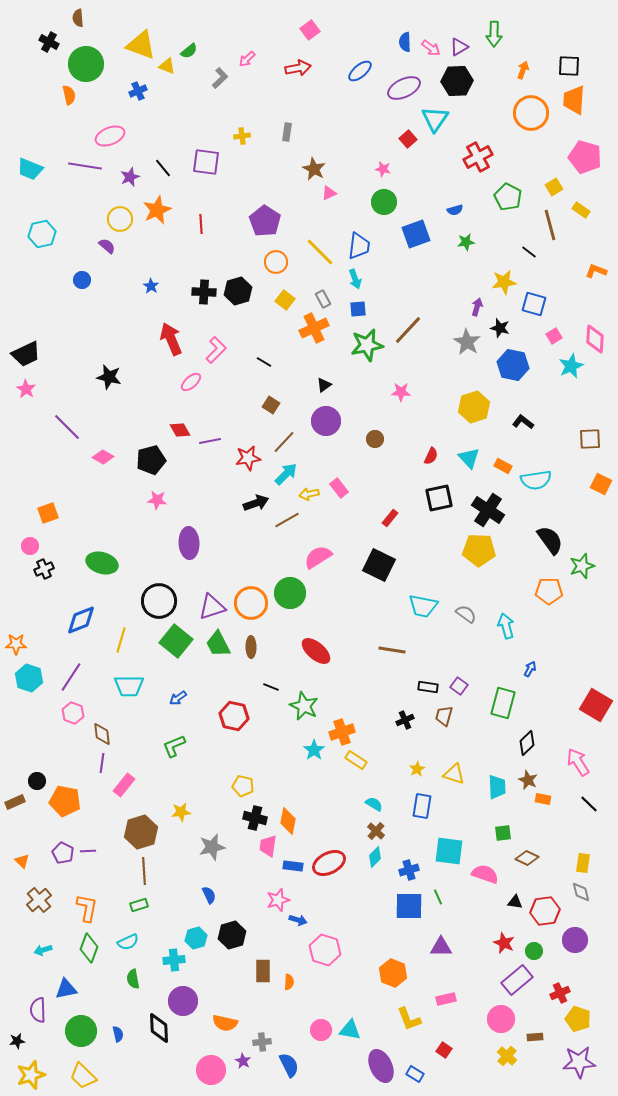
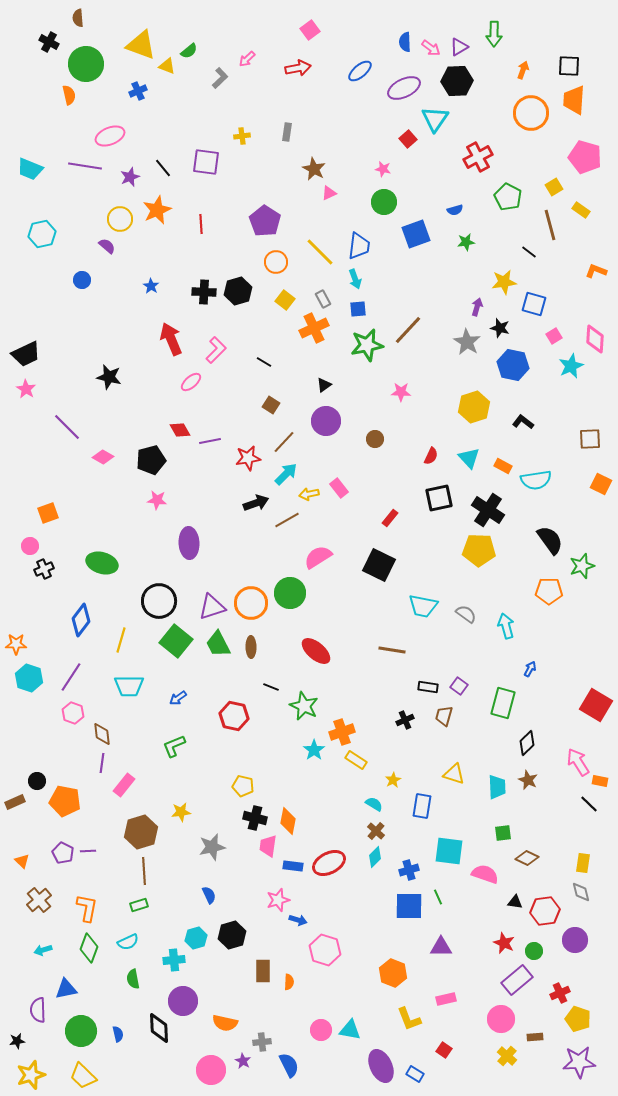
blue diamond at (81, 620): rotated 32 degrees counterclockwise
yellow star at (417, 769): moved 24 px left, 11 px down
orange rectangle at (543, 799): moved 57 px right, 18 px up
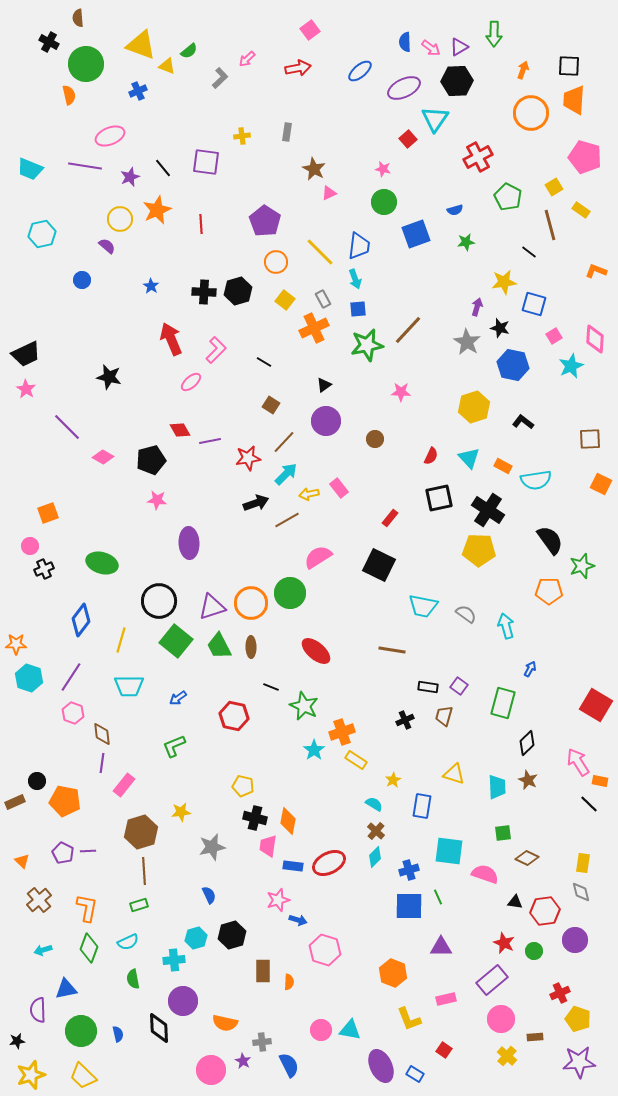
green trapezoid at (218, 644): moved 1 px right, 2 px down
purple rectangle at (517, 980): moved 25 px left
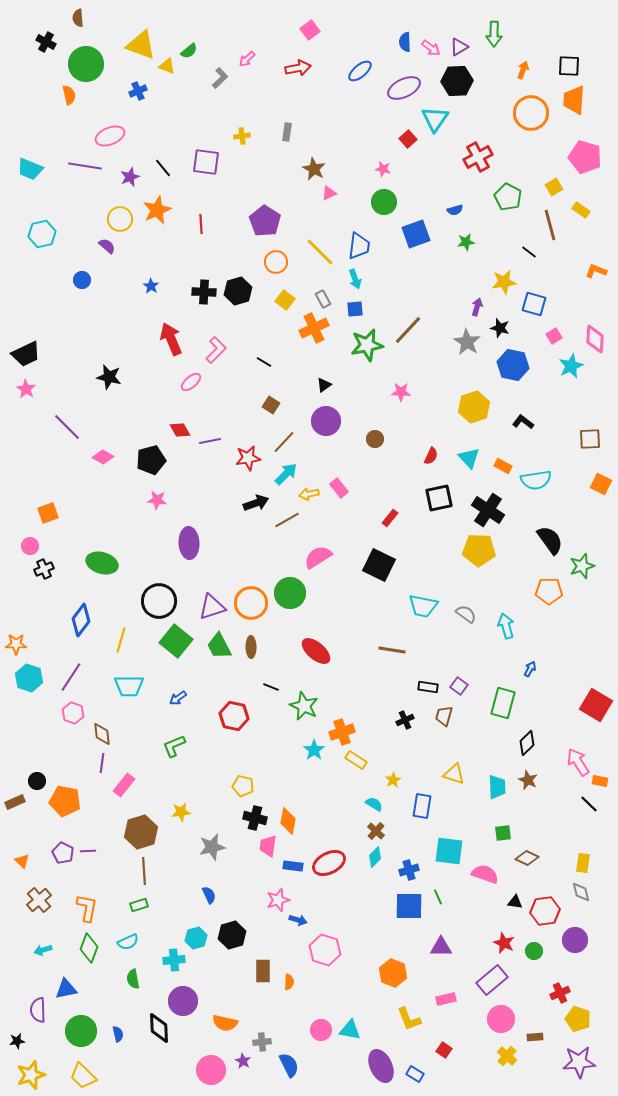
black cross at (49, 42): moved 3 px left
blue square at (358, 309): moved 3 px left
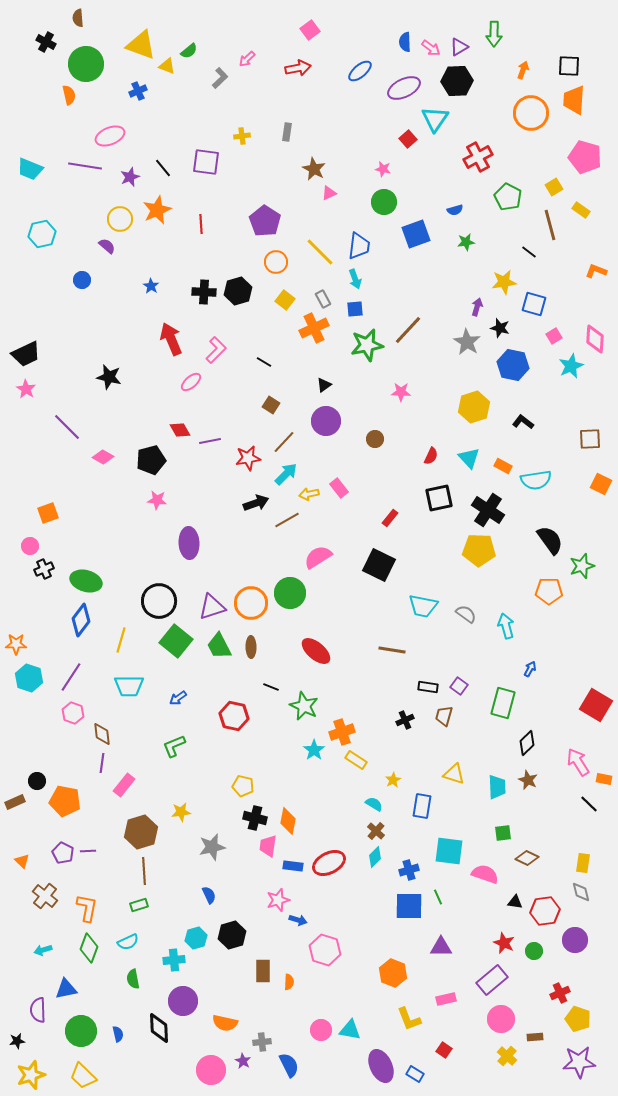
green ellipse at (102, 563): moved 16 px left, 18 px down
orange rectangle at (600, 781): moved 4 px right, 2 px up
brown cross at (39, 900): moved 6 px right, 4 px up; rotated 10 degrees counterclockwise
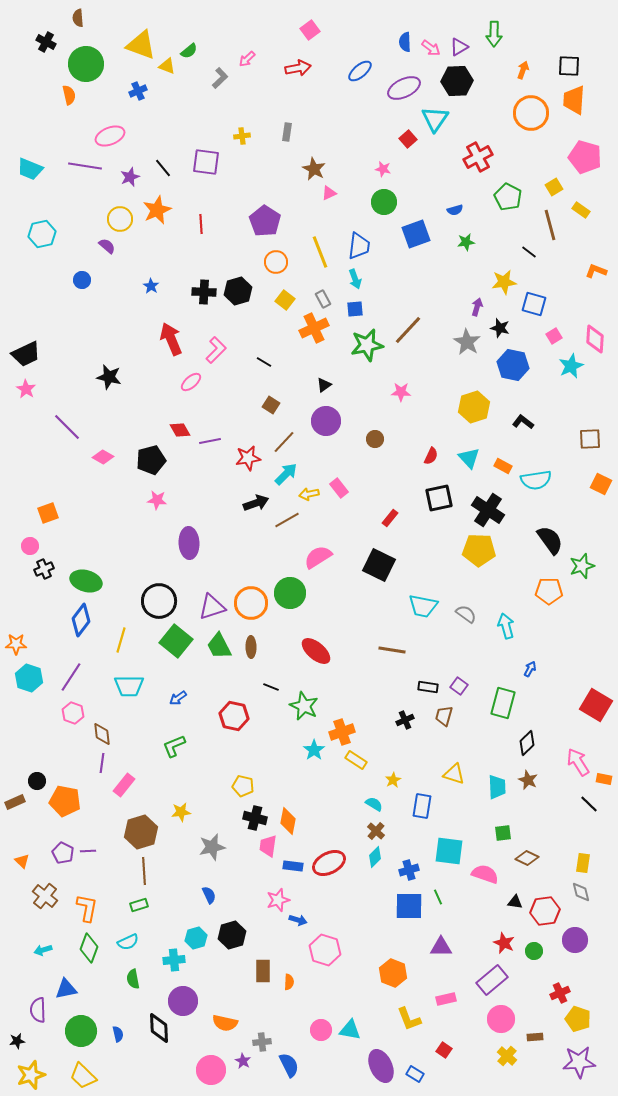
yellow line at (320, 252): rotated 24 degrees clockwise
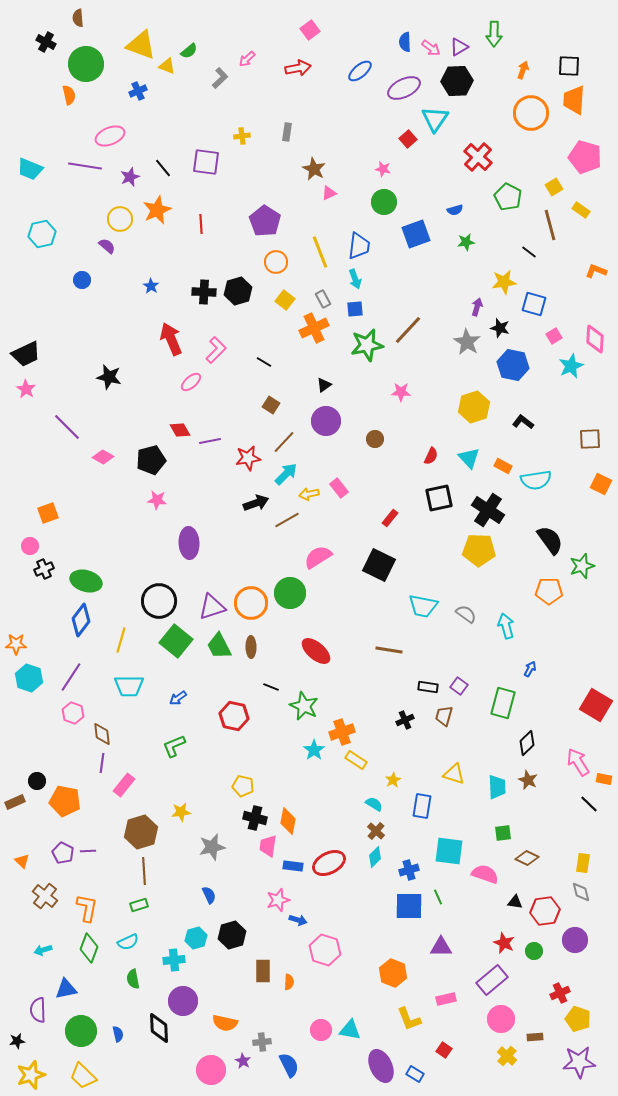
red cross at (478, 157): rotated 20 degrees counterclockwise
brown line at (392, 650): moved 3 px left
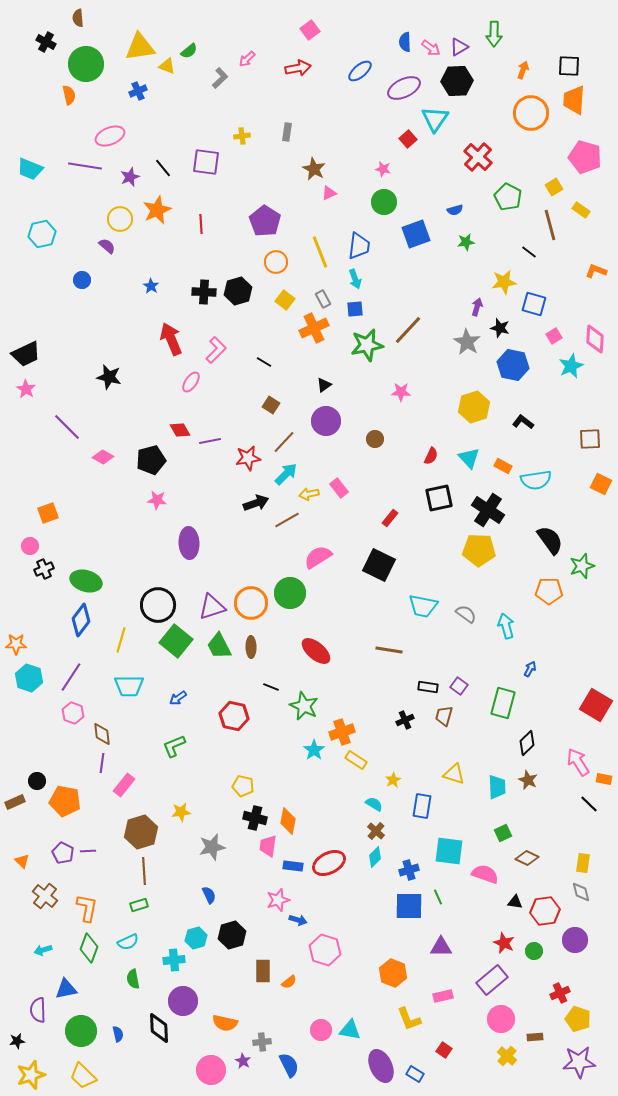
yellow triangle at (141, 45): moved 1 px left, 2 px down; rotated 28 degrees counterclockwise
pink ellipse at (191, 382): rotated 15 degrees counterclockwise
black circle at (159, 601): moved 1 px left, 4 px down
green square at (503, 833): rotated 18 degrees counterclockwise
orange semicircle at (289, 982): rotated 49 degrees clockwise
pink rectangle at (446, 999): moved 3 px left, 3 px up
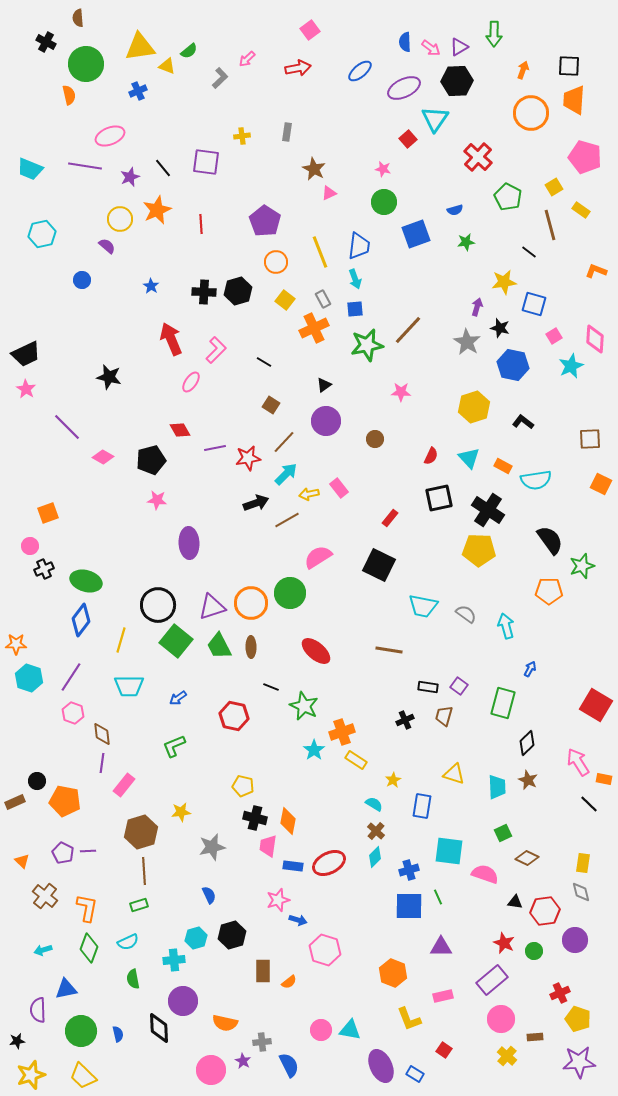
purple line at (210, 441): moved 5 px right, 7 px down
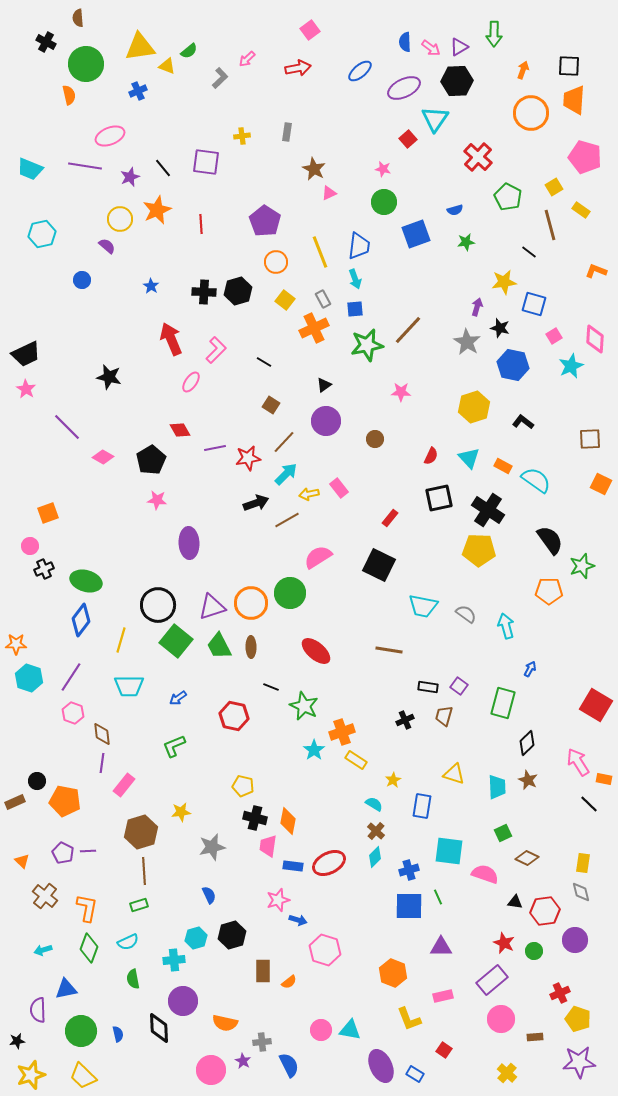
black pentagon at (151, 460): rotated 16 degrees counterclockwise
cyan semicircle at (536, 480): rotated 136 degrees counterclockwise
yellow cross at (507, 1056): moved 17 px down
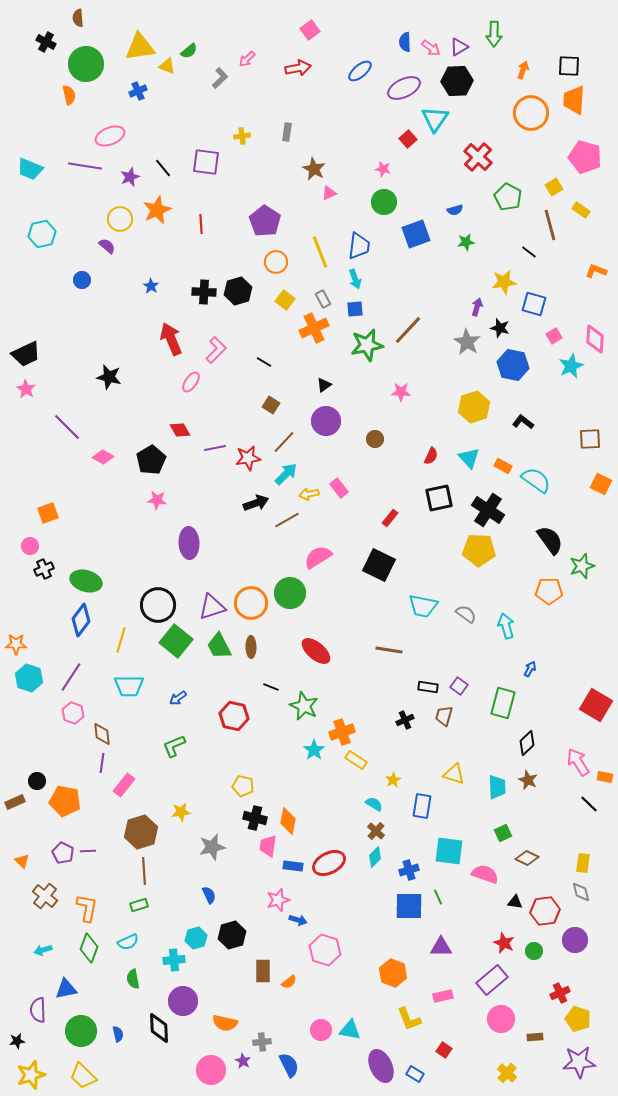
orange rectangle at (604, 779): moved 1 px right, 2 px up
